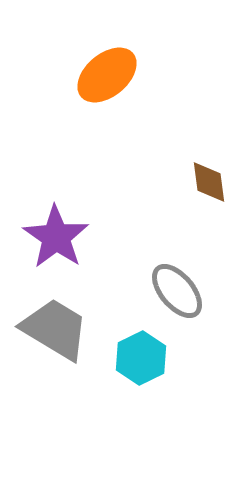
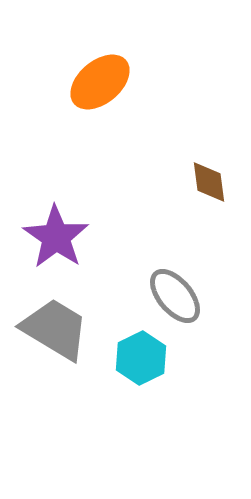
orange ellipse: moved 7 px left, 7 px down
gray ellipse: moved 2 px left, 5 px down
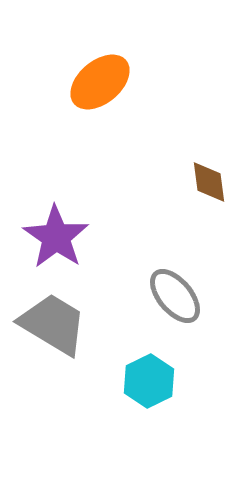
gray trapezoid: moved 2 px left, 5 px up
cyan hexagon: moved 8 px right, 23 px down
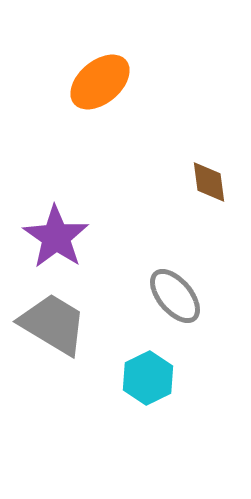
cyan hexagon: moved 1 px left, 3 px up
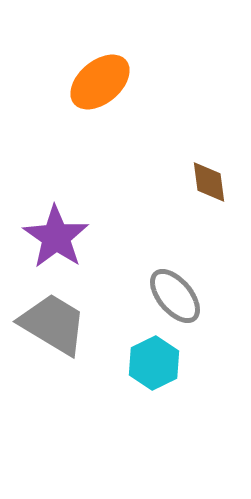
cyan hexagon: moved 6 px right, 15 px up
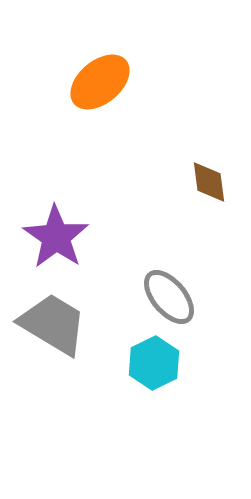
gray ellipse: moved 6 px left, 1 px down
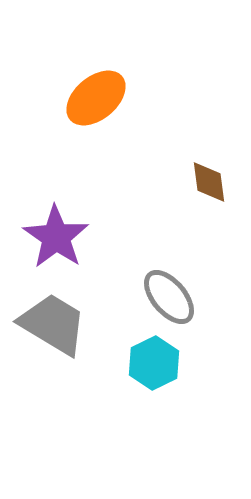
orange ellipse: moved 4 px left, 16 px down
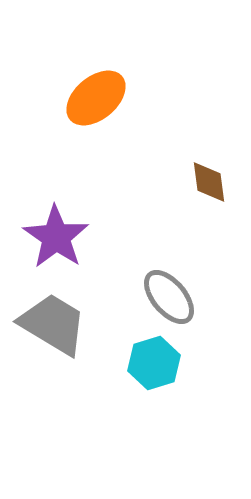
cyan hexagon: rotated 9 degrees clockwise
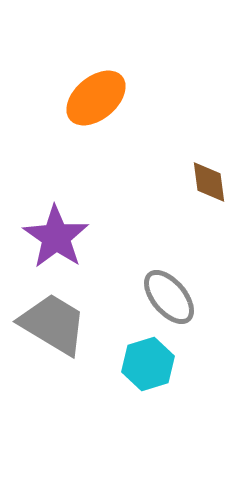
cyan hexagon: moved 6 px left, 1 px down
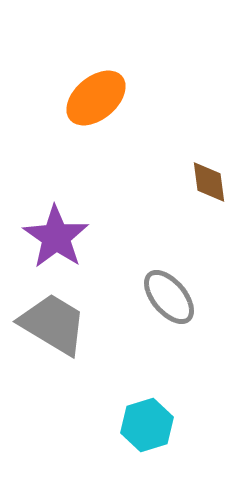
cyan hexagon: moved 1 px left, 61 px down
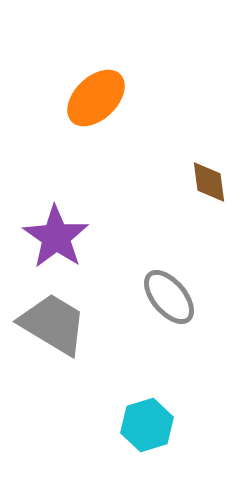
orange ellipse: rotated 4 degrees counterclockwise
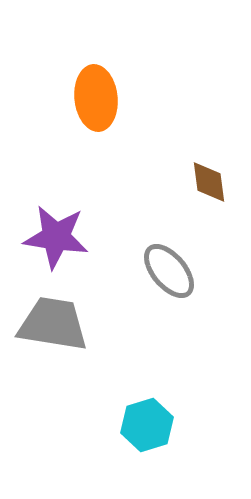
orange ellipse: rotated 52 degrees counterclockwise
purple star: rotated 26 degrees counterclockwise
gray ellipse: moved 26 px up
gray trapezoid: rotated 22 degrees counterclockwise
